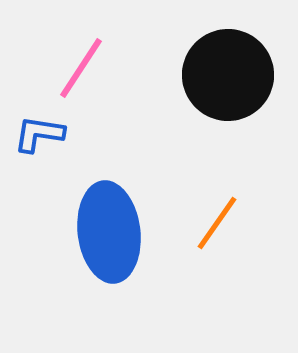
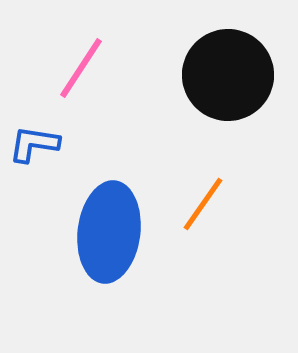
blue L-shape: moved 5 px left, 10 px down
orange line: moved 14 px left, 19 px up
blue ellipse: rotated 14 degrees clockwise
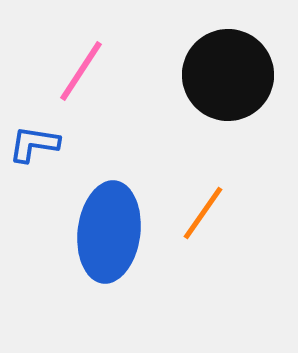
pink line: moved 3 px down
orange line: moved 9 px down
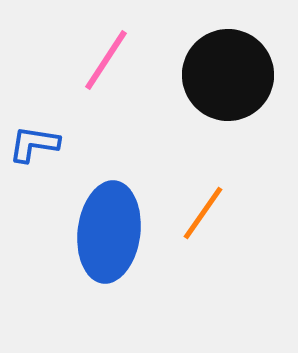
pink line: moved 25 px right, 11 px up
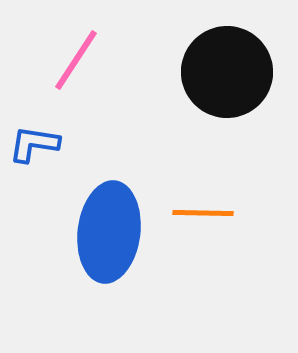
pink line: moved 30 px left
black circle: moved 1 px left, 3 px up
orange line: rotated 56 degrees clockwise
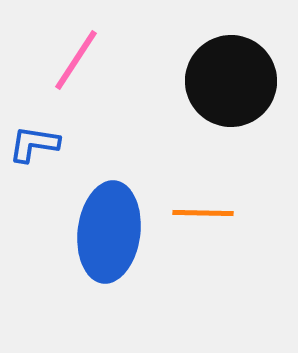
black circle: moved 4 px right, 9 px down
